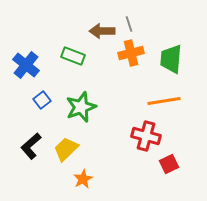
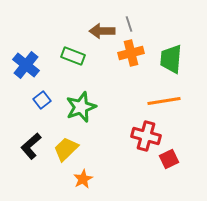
red square: moved 5 px up
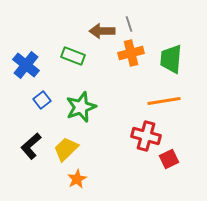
orange star: moved 6 px left
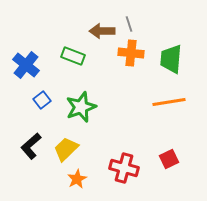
orange cross: rotated 20 degrees clockwise
orange line: moved 5 px right, 1 px down
red cross: moved 22 px left, 32 px down
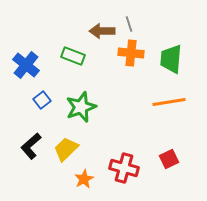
orange star: moved 7 px right
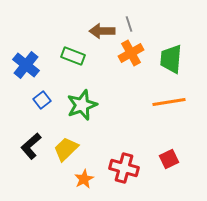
orange cross: rotated 35 degrees counterclockwise
green star: moved 1 px right, 2 px up
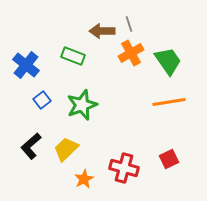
green trapezoid: moved 3 px left, 2 px down; rotated 140 degrees clockwise
